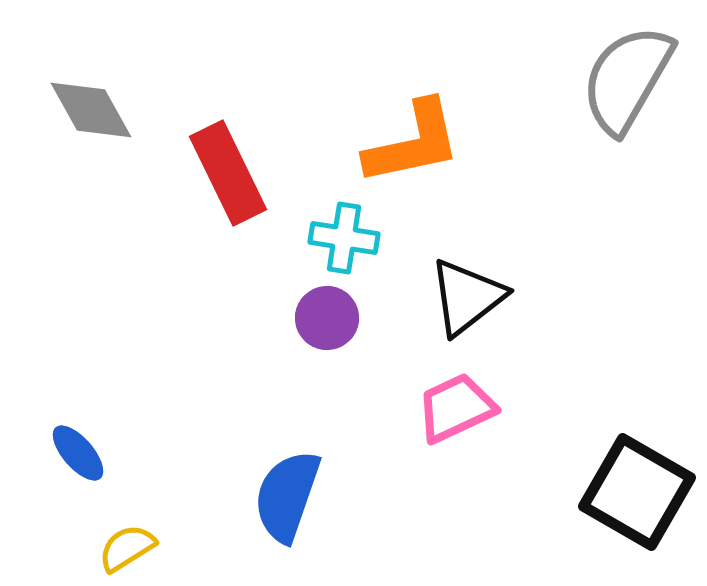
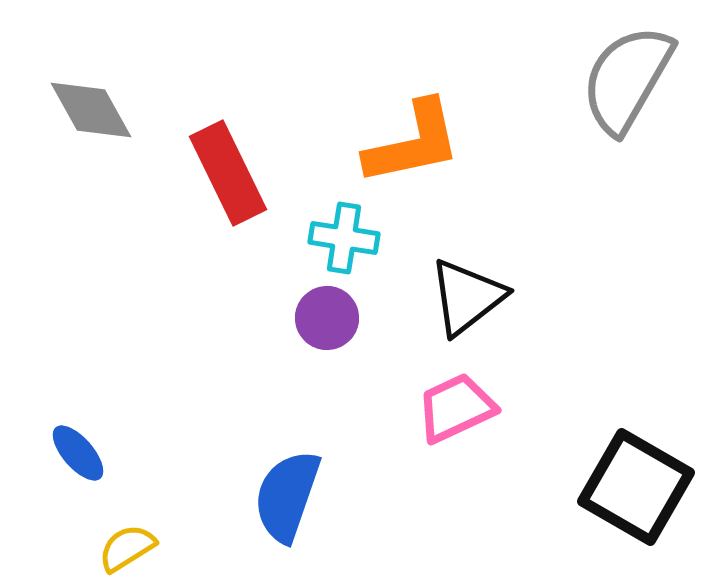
black square: moved 1 px left, 5 px up
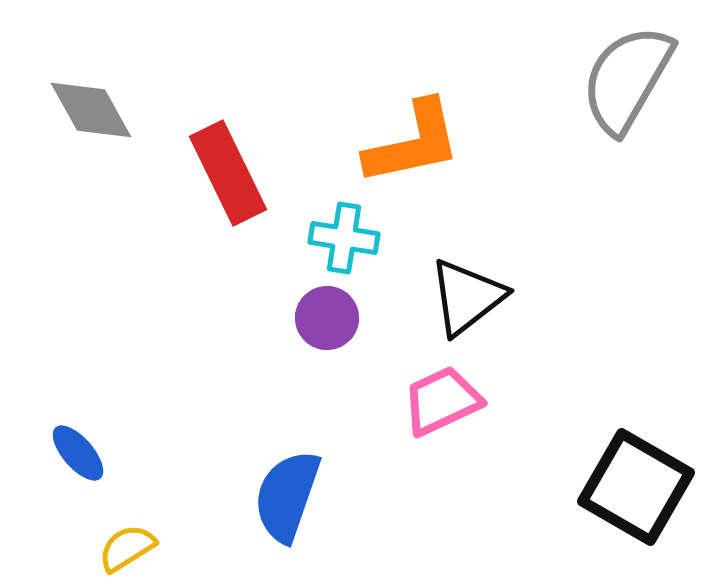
pink trapezoid: moved 14 px left, 7 px up
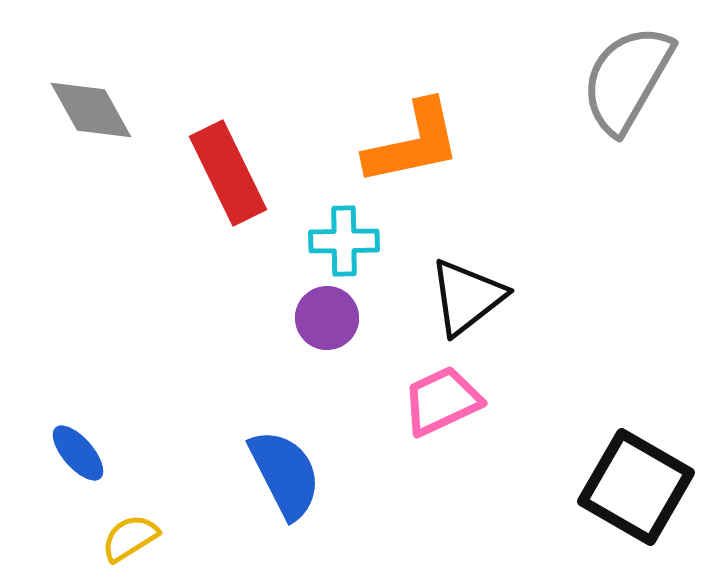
cyan cross: moved 3 px down; rotated 10 degrees counterclockwise
blue semicircle: moved 2 px left, 22 px up; rotated 134 degrees clockwise
yellow semicircle: moved 3 px right, 10 px up
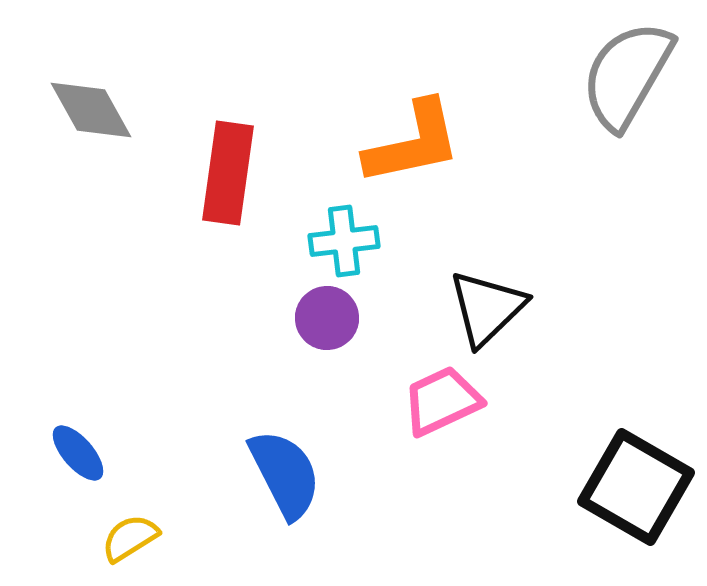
gray semicircle: moved 4 px up
red rectangle: rotated 34 degrees clockwise
cyan cross: rotated 6 degrees counterclockwise
black triangle: moved 20 px right, 11 px down; rotated 6 degrees counterclockwise
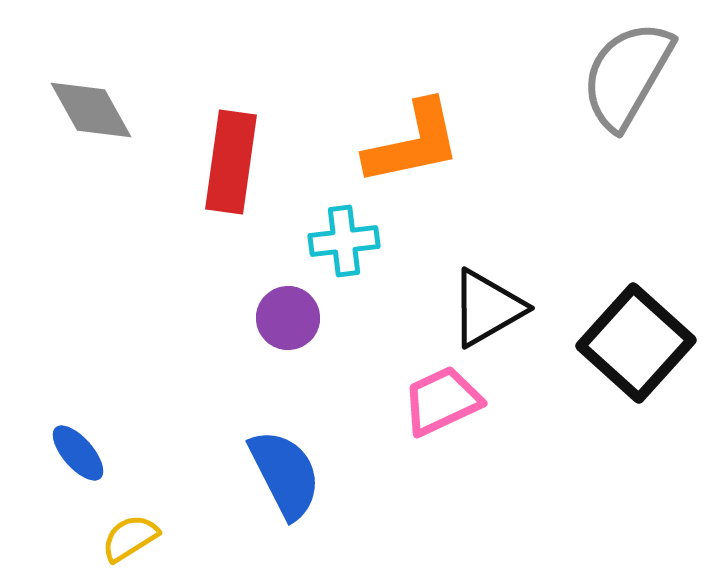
red rectangle: moved 3 px right, 11 px up
black triangle: rotated 14 degrees clockwise
purple circle: moved 39 px left
black square: moved 144 px up; rotated 12 degrees clockwise
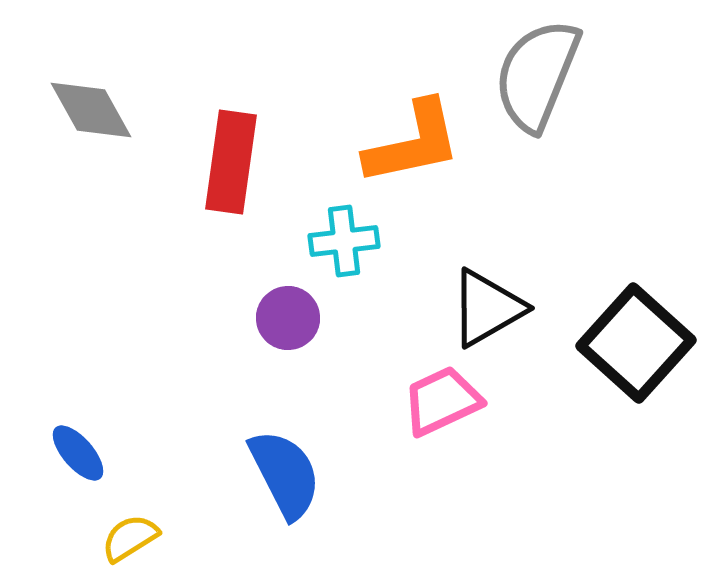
gray semicircle: moved 90 px left; rotated 8 degrees counterclockwise
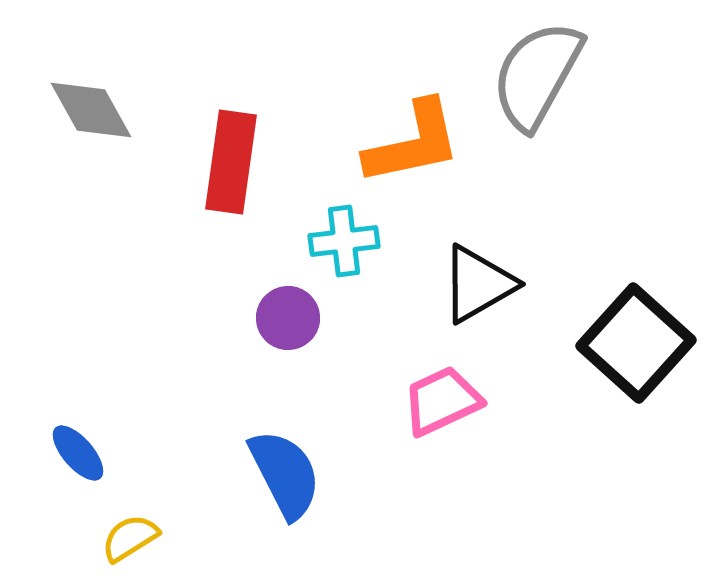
gray semicircle: rotated 7 degrees clockwise
black triangle: moved 9 px left, 24 px up
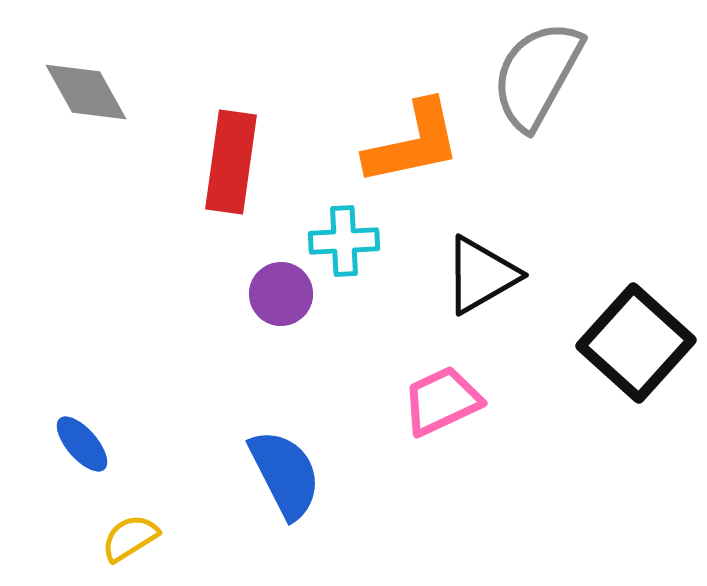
gray diamond: moved 5 px left, 18 px up
cyan cross: rotated 4 degrees clockwise
black triangle: moved 3 px right, 9 px up
purple circle: moved 7 px left, 24 px up
blue ellipse: moved 4 px right, 9 px up
